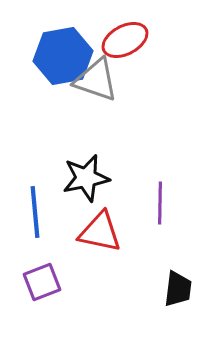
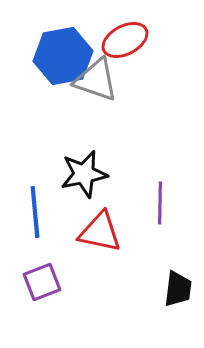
black star: moved 2 px left, 4 px up
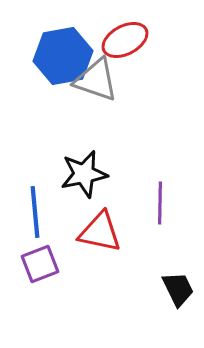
purple square: moved 2 px left, 18 px up
black trapezoid: rotated 33 degrees counterclockwise
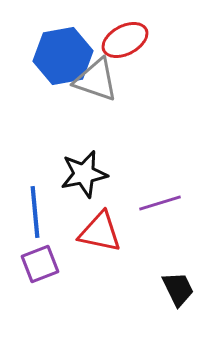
purple line: rotated 72 degrees clockwise
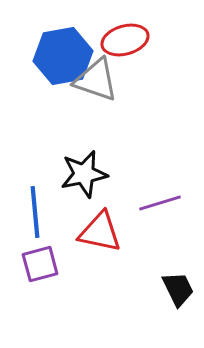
red ellipse: rotated 12 degrees clockwise
purple square: rotated 6 degrees clockwise
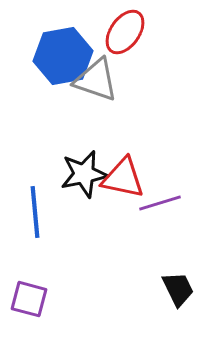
red ellipse: moved 8 px up; rotated 39 degrees counterclockwise
red triangle: moved 23 px right, 54 px up
purple square: moved 11 px left, 35 px down; rotated 30 degrees clockwise
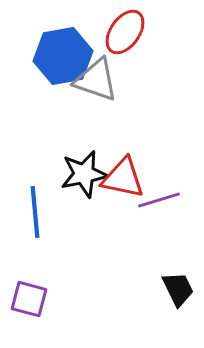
purple line: moved 1 px left, 3 px up
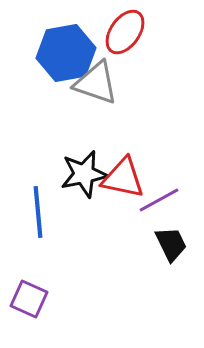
blue hexagon: moved 3 px right, 3 px up
gray triangle: moved 3 px down
purple line: rotated 12 degrees counterclockwise
blue line: moved 3 px right
black trapezoid: moved 7 px left, 45 px up
purple square: rotated 9 degrees clockwise
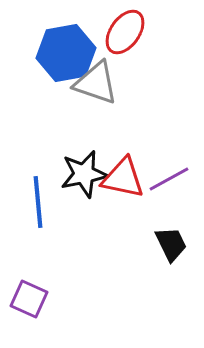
purple line: moved 10 px right, 21 px up
blue line: moved 10 px up
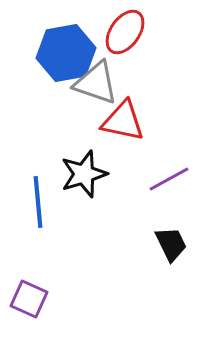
black star: rotated 6 degrees counterclockwise
red triangle: moved 57 px up
